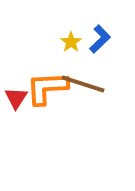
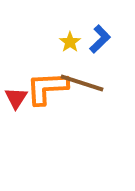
yellow star: moved 1 px left
brown line: moved 1 px left, 1 px up
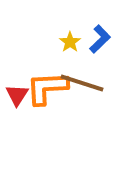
red triangle: moved 1 px right, 3 px up
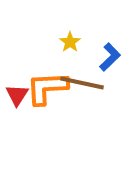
blue L-shape: moved 10 px right, 18 px down
brown line: rotated 6 degrees counterclockwise
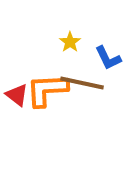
blue L-shape: moved 2 px left, 1 px down; rotated 108 degrees clockwise
orange L-shape: moved 2 px down
red triangle: rotated 25 degrees counterclockwise
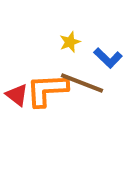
yellow star: rotated 15 degrees clockwise
blue L-shape: rotated 20 degrees counterclockwise
brown line: rotated 9 degrees clockwise
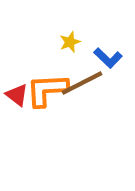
brown line: rotated 48 degrees counterclockwise
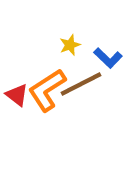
yellow star: moved 3 px down
brown line: moved 1 px left, 1 px down
orange L-shape: rotated 30 degrees counterclockwise
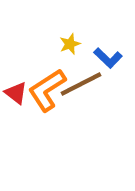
yellow star: moved 1 px up
red triangle: moved 1 px left, 2 px up
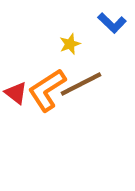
blue L-shape: moved 4 px right, 35 px up
